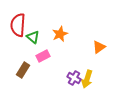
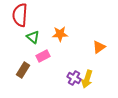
red semicircle: moved 2 px right, 10 px up
orange star: rotated 21 degrees clockwise
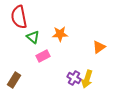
red semicircle: moved 1 px left, 2 px down; rotated 15 degrees counterclockwise
brown rectangle: moved 9 px left, 10 px down
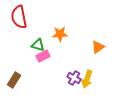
green triangle: moved 5 px right, 8 px down; rotated 24 degrees counterclockwise
orange triangle: moved 1 px left
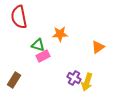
yellow arrow: moved 3 px down
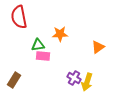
green triangle: rotated 24 degrees counterclockwise
pink rectangle: rotated 32 degrees clockwise
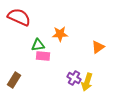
red semicircle: rotated 125 degrees clockwise
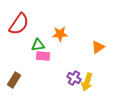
red semicircle: moved 7 px down; rotated 100 degrees clockwise
